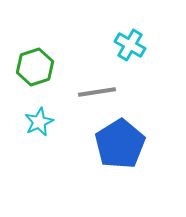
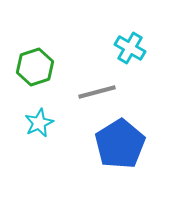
cyan cross: moved 3 px down
gray line: rotated 6 degrees counterclockwise
cyan star: moved 1 px down
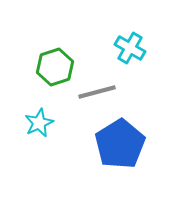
green hexagon: moved 20 px right
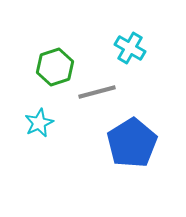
blue pentagon: moved 12 px right, 1 px up
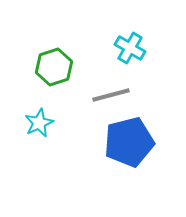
green hexagon: moved 1 px left
gray line: moved 14 px right, 3 px down
blue pentagon: moved 3 px left, 1 px up; rotated 18 degrees clockwise
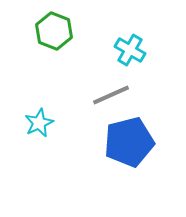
cyan cross: moved 2 px down
green hexagon: moved 36 px up; rotated 21 degrees counterclockwise
gray line: rotated 9 degrees counterclockwise
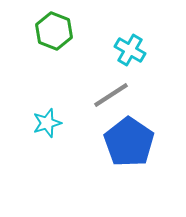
gray line: rotated 9 degrees counterclockwise
cyan star: moved 8 px right; rotated 8 degrees clockwise
blue pentagon: rotated 24 degrees counterclockwise
